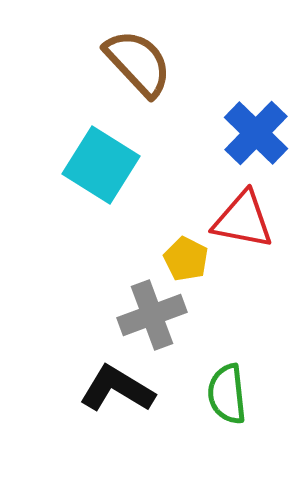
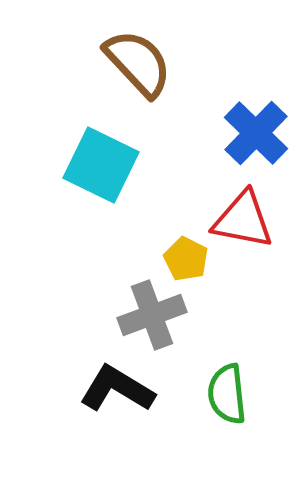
cyan square: rotated 6 degrees counterclockwise
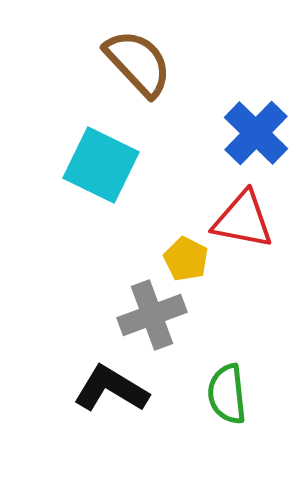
black L-shape: moved 6 px left
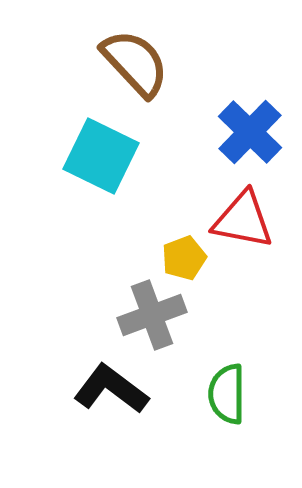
brown semicircle: moved 3 px left
blue cross: moved 6 px left, 1 px up
cyan square: moved 9 px up
yellow pentagon: moved 2 px left, 1 px up; rotated 24 degrees clockwise
black L-shape: rotated 6 degrees clockwise
green semicircle: rotated 6 degrees clockwise
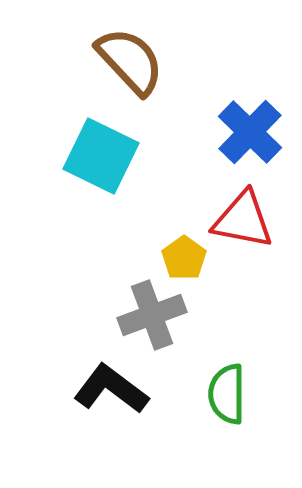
brown semicircle: moved 5 px left, 2 px up
yellow pentagon: rotated 15 degrees counterclockwise
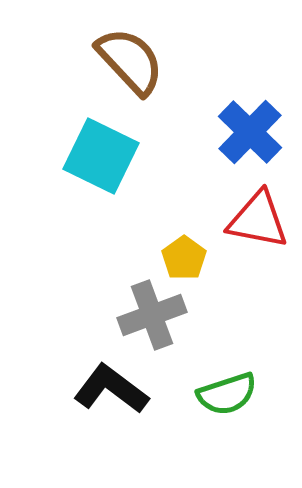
red triangle: moved 15 px right
green semicircle: rotated 108 degrees counterclockwise
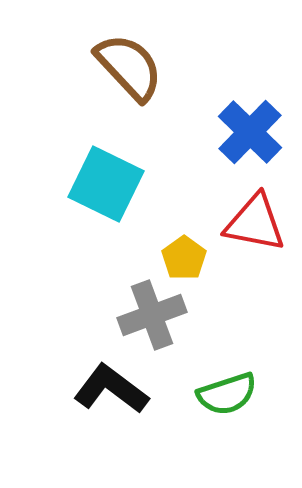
brown semicircle: moved 1 px left, 6 px down
cyan square: moved 5 px right, 28 px down
red triangle: moved 3 px left, 3 px down
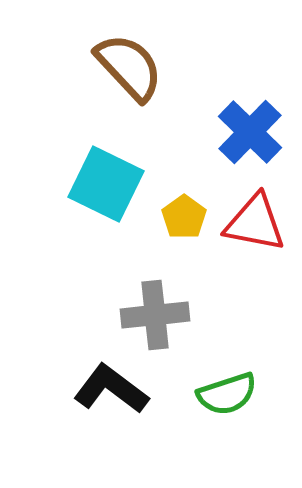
yellow pentagon: moved 41 px up
gray cross: moved 3 px right; rotated 14 degrees clockwise
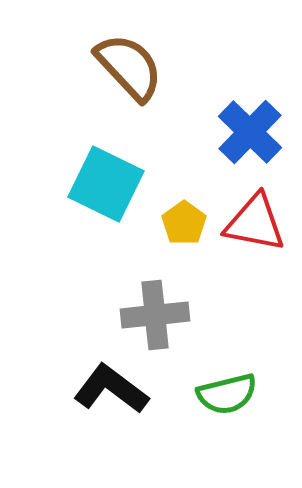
yellow pentagon: moved 6 px down
green semicircle: rotated 4 degrees clockwise
